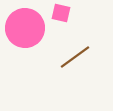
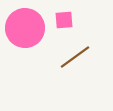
pink square: moved 3 px right, 7 px down; rotated 18 degrees counterclockwise
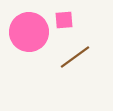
pink circle: moved 4 px right, 4 px down
